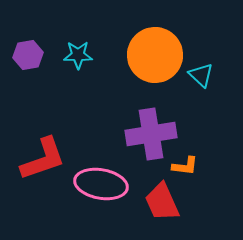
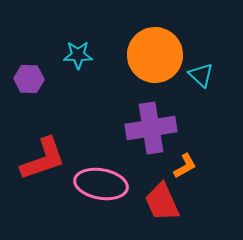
purple hexagon: moved 1 px right, 24 px down; rotated 12 degrees clockwise
purple cross: moved 6 px up
orange L-shape: rotated 36 degrees counterclockwise
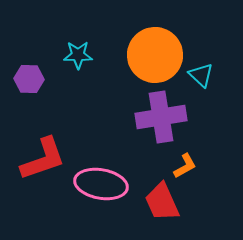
purple cross: moved 10 px right, 11 px up
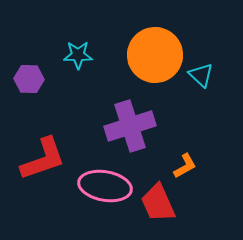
purple cross: moved 31 px left, 9 px down; rotated 9 degrees counterclockwise
pink ellipse: moved 4 px right, 2 px down
red trapezoid: moved 4 px left, 1 px down
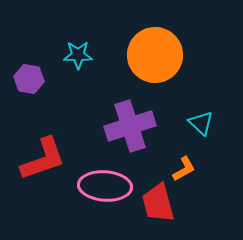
cyan triangle: moved 48 px down
purple hexagon: rotated 8 degrees clockwise
orange L-shape: moved 1 px left, 3 px down
pink ellipse: rotated 6 degrees counterclockwise
red trapezoid: rotated 9 degrees clockwise
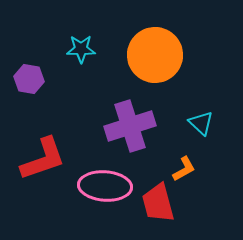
cyan star: moved 3 px right, 6 px up
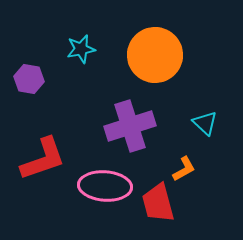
cyan star: rotated 12 degrees counterclockwise
cyan triangle: moved 4 px right
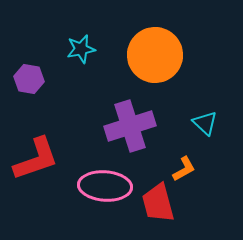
red L-shape: moved 7 px left
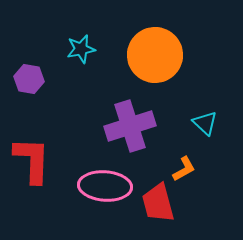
red L-shape: moved 4 px left, 1 px down; rotated 69 degrees counterclockwise
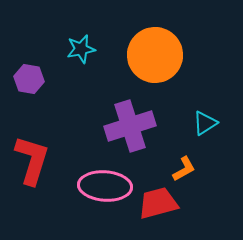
cyan triangle: rotated 44 degrees clockwise
red L-shape: rotated 15 degrees clockwise
red trapezoid: rotated 90 degrees clockwise
